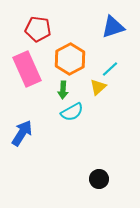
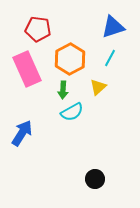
cyan line: moved 11 px up; rotated 18 degrees counterclockwise
black circle: moved 4 px left
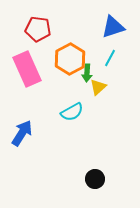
green arrow: moved 24 px right, 17 px up
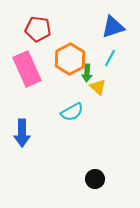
yellow triangle: rotated 36 degrees counterclockwise
blue arrow: rotated 148 degrees clockwise
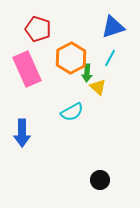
red pentagon: rotated 10 degrees clockwise
orange hexagon: moved 1 px right, 1 px up
black circle: moved 5 px right, 1 px down
